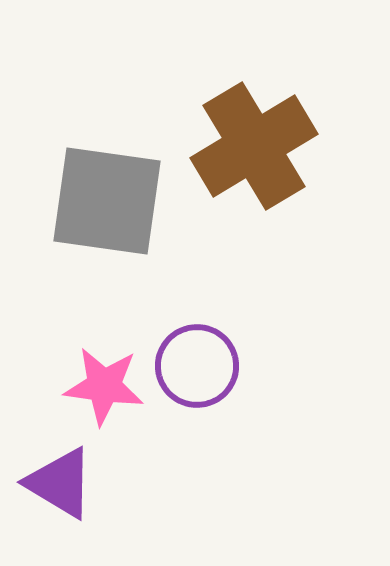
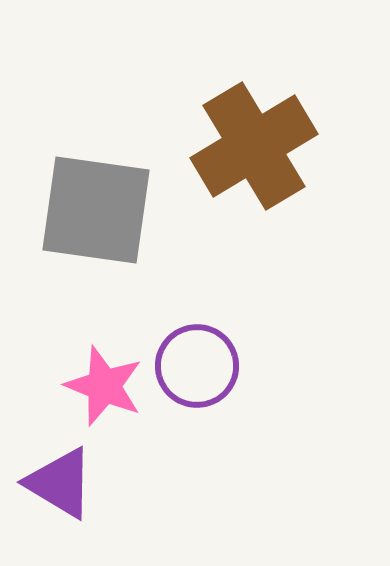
gray square: moved 11 px left, 9 px down
pink star: rotated 14 degrees clockwise
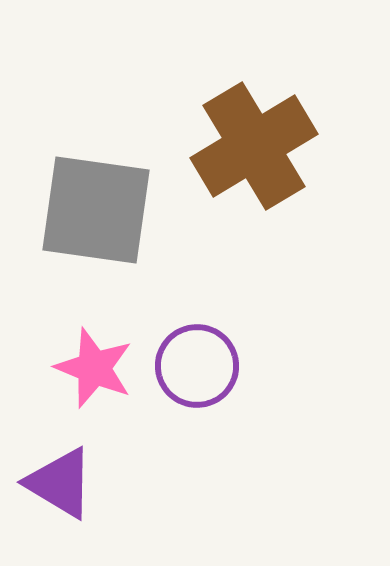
pink star: moved 10 px left, 18 px up
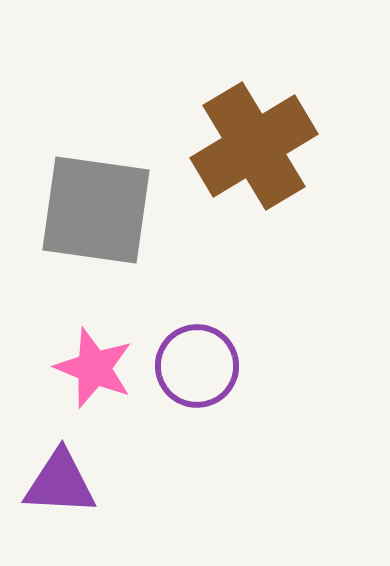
purple triangle: rotated 28 degrees counterclockwise
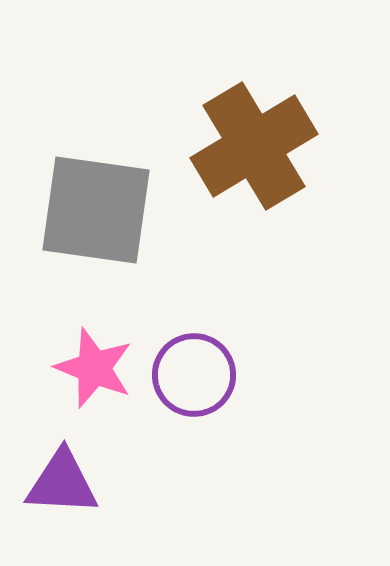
purple circle: moved 3 px left, 9 px down
purple triangle: moved 2 px right
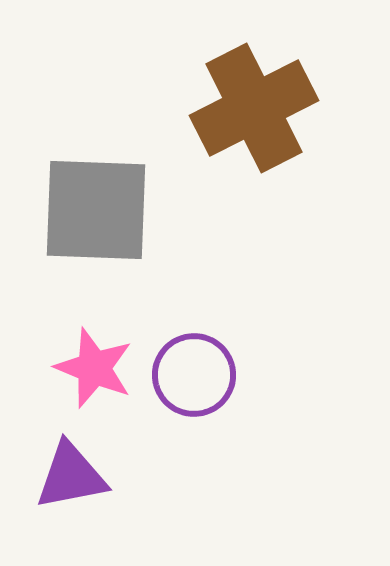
brown cross: moved 38 px up; rotated 4 degrees clockwise
gray square: rotated 6 degrees counterclockwise
purple triangle: moved 9 px right, 7 px up; rotated 14 degrees counterclockwise
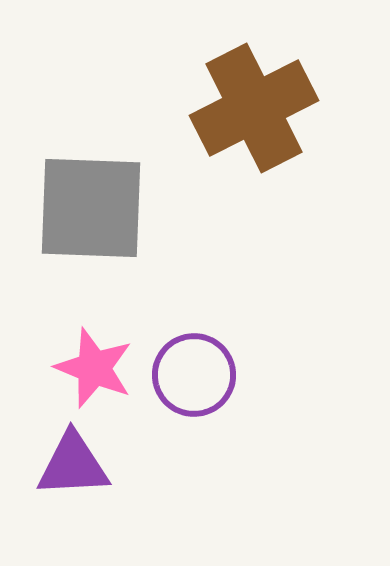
gray square: moved 5 px left, 2 px up
purple triangle: moved 2 px right, 11 px up; rotated 8 degrees clockwise
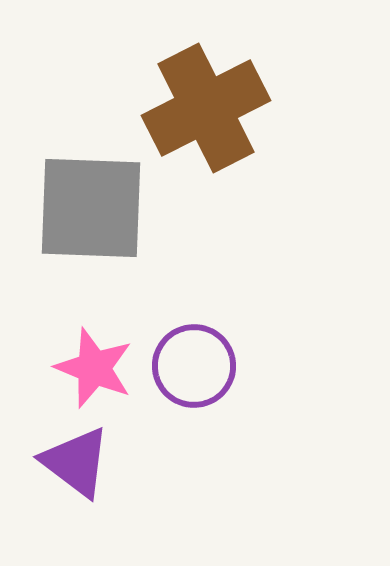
brown cross: moved 48 px left
purple circle: moved 9 px up
purple triangle: moved 3 px right, 3 px up; rotated 40 degrees clockwise
